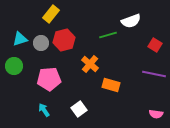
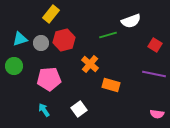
pink semicircle: moved 1 px right
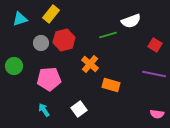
cyan triangle: moved 20 px up
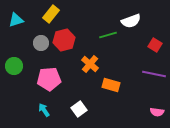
cyan triangle: moved 4 px left, 1 px down
pink semicircle: moved 2 px up
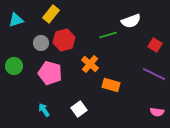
purple line: rotated 15 degrees clockwise
pink pentagon: moved 1 px right, 6 px up; rotated 20 degrees clockwise
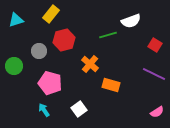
gray circle: moved 2 px left, 8 px down
pink pentagon: moved 10 px down
pink semicircle: rotated 40 degrees counterclockwise
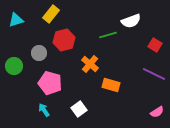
gray circle: moved 2 px down
